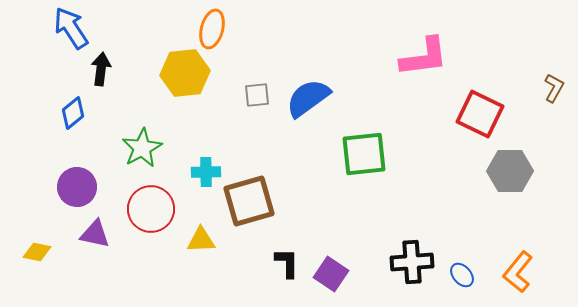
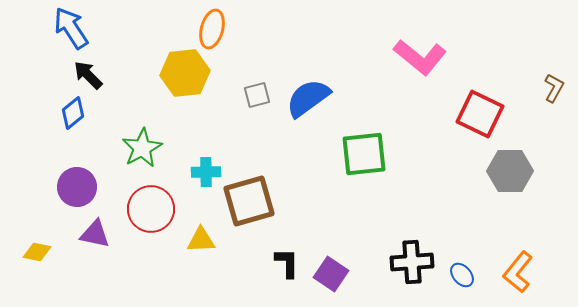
pink L-shape: moved 4 px left; rotated 46 degrees clockwise
black arrow: moved 13 px left, 6 px down; rotated 52 degrees counterclockwise
gray square: rotated 8 degrees counterclockwise
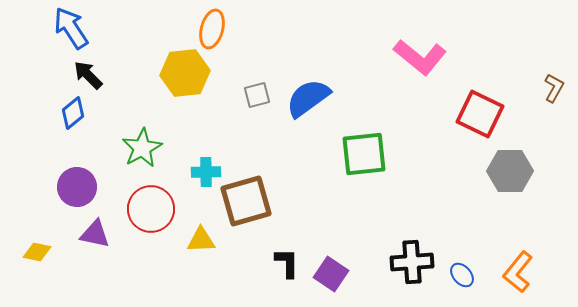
brown square: moved 3 px left
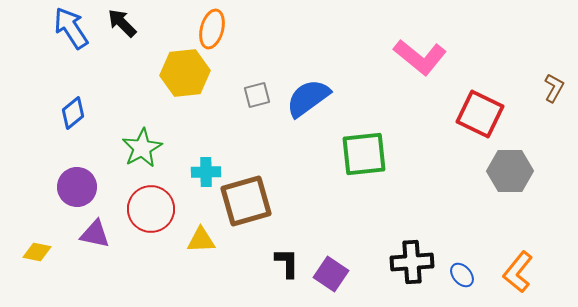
black arrow: moved 34 px right, 52 px up
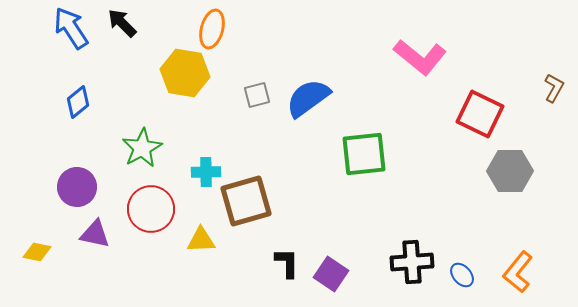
yellow hexagon: rotated 15 degrees clockwise
blue diamond: moved 5 px right, 11 px up
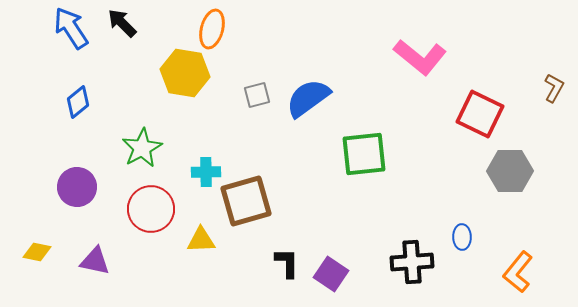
purple triangle: moved 27 px down
blue ellipse: moved 38 px up; rotated 40 degrees clockwise
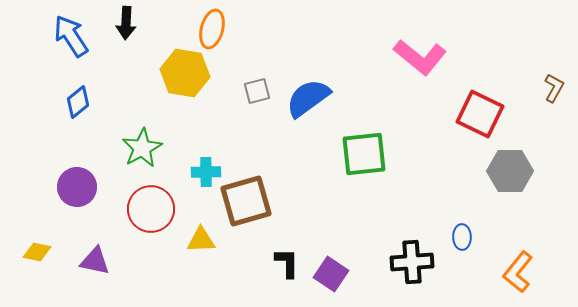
black arrow: moved 4 px right; rotated 132 degrees counterclockwise
blue arrow: moved 8 px down
gray square: moved 4 px up
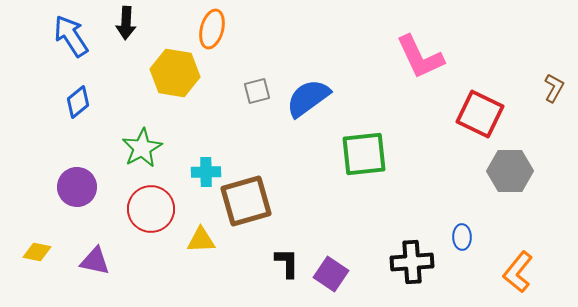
pink L-shape: rotated 26 degrees clockwise
yellow hexagon: moved 10 px left
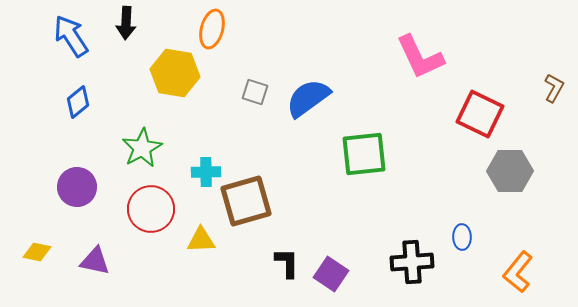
gray square: moved 2 px left, 1 px down; rotated 32 degrees clockwise
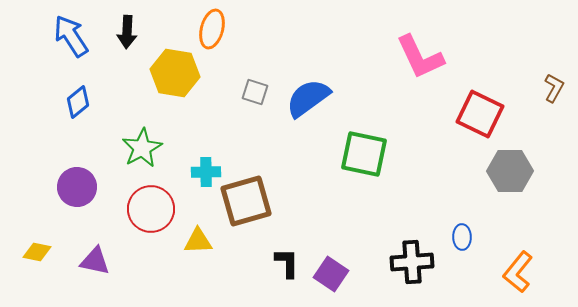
black arrow: moved 1 px right, 9 px down
green square: rotated 18 degrees clockwise
yellow triangle: moved 3 px left, 1 px down
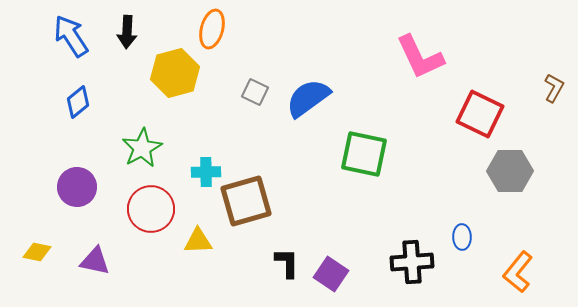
yellow hexagon: rotated 24 degrees counterclockwise
gray square: rotated 8 degrees clockwise
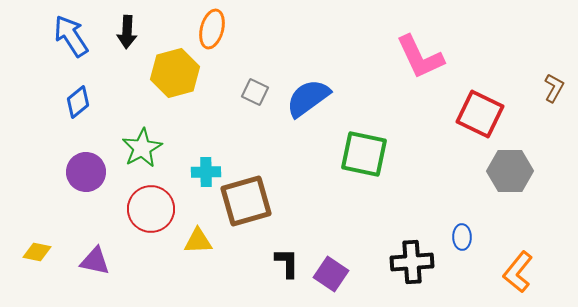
purple circle: moved 9 px right, 15 px up
